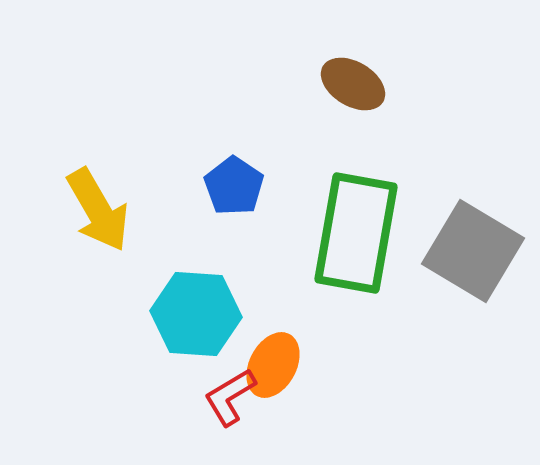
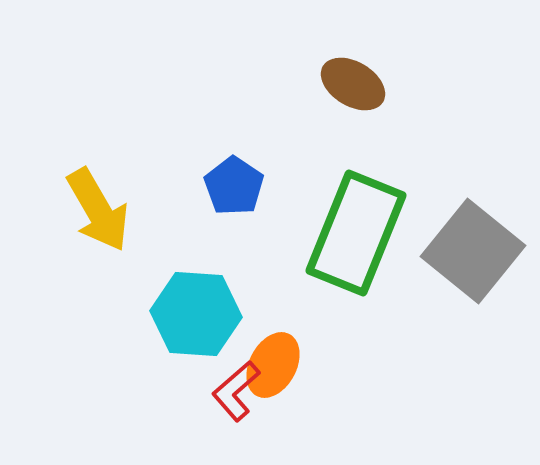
green rectangle: rotated 12 degrees clockwise
gray square: rotated 8 degrees clockwise
red L-shape: moved 6 px right, 6 px up; rotated 10 degrees counterclockwise
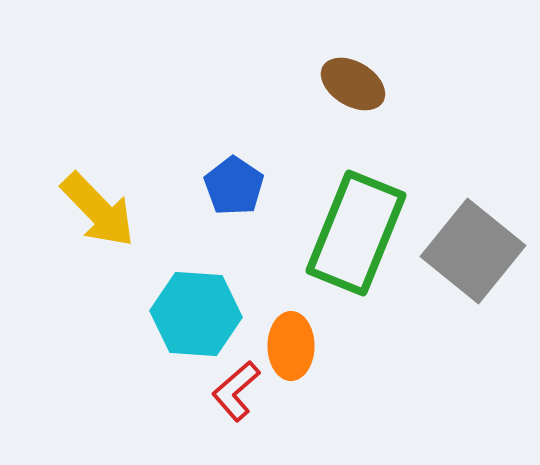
yellow arrow: rotated 14 degrees counterclockwise
orange ellipse: moved 18 px right, 19 px up; rotated 28 degrees counterclockwise
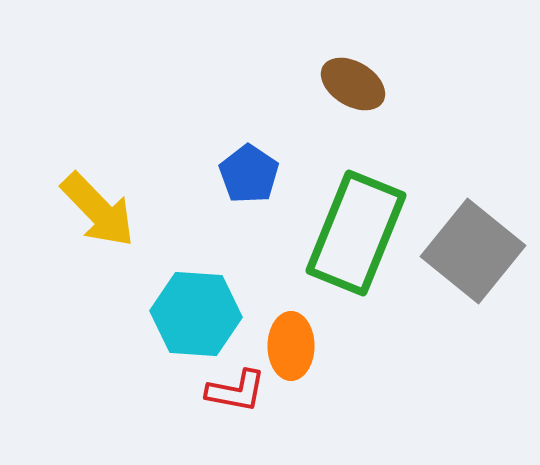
blue pentagon: moved 15 px right, 12 px up
red L-shape: rotated 128 degrees counterclockwise
